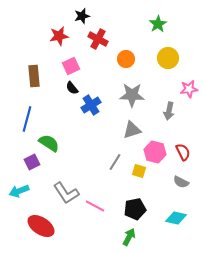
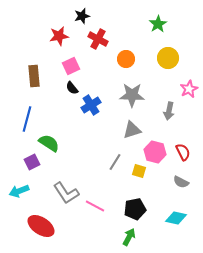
pink star: rotated 18 degrees counterclockwise
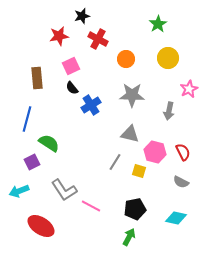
brown rectangle: moved 3 px right, 2 px down
gray triangle: moved 2 px left, 4 px down; rotated 30 degrees clockwise
gray L-shape: moved 2 px left, 3 px up
pink line: moved 4 px left
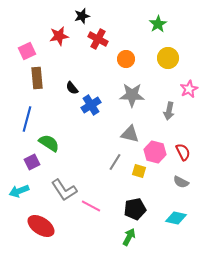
pink square: moved 44 px left, 15 px up
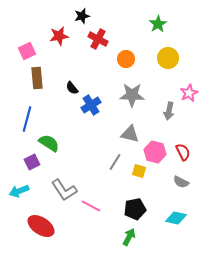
pink star: moved 4 px down
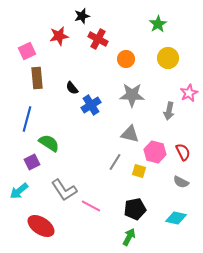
cyan arrow: rotated 18 degrees counterclockwise
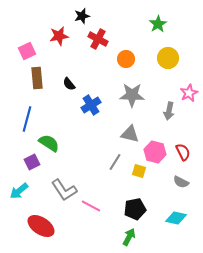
black semicircle: moved 3 px left, 4 px up
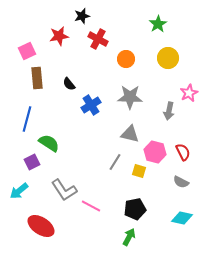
gray star: moved 2 px left, 2 px down
cyan diamond: moved 6 px right
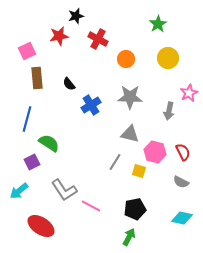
black star: moved 6 px left
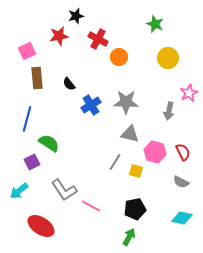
green star: moved 3 px left; rotated 18 degrees counterclockwise
orange circle: moved 7 px left, 2 px up
gray star: moved 4 px left, 5 px down
yellow square: moved 3 px left
